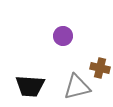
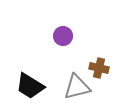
brown cross: moved 1 px left
black trapezoid: rotated 28 degrees clockwise
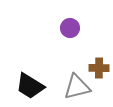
purple circle: moved 7 px right, 8 px up
brown cross: rotated 12 degrees counterclockwise
